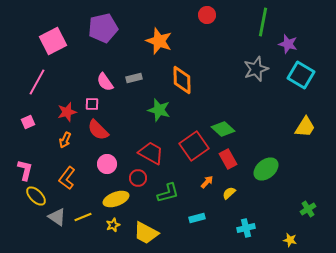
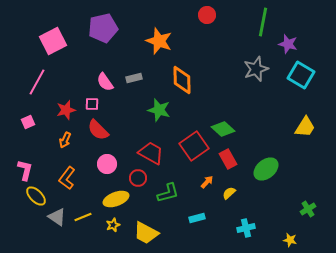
red star at (67, 112): moved 1 px left, 2 px up
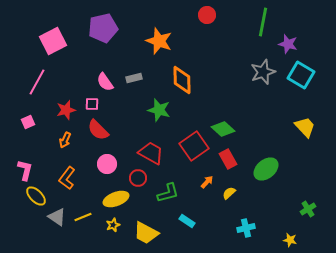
gray star at (256, 69): moved 7 px right, 3 px down
yellow trapezoid at (305, 127): rotated 75 degrees counterclockwise
cyan rectangle at (197, 218): moved 10 px left, 3 px down; rotated 49 degrees clockwise
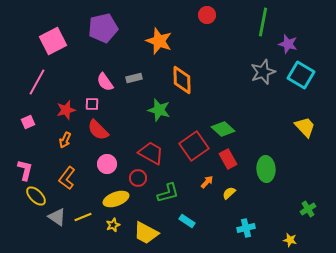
green ellipse at (266, 169): rotated 55 degrees counterclockwise
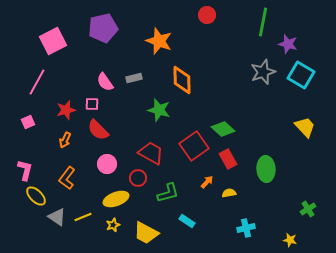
yellow semicircle at (229, 193): rotated 32 degrees clockwise
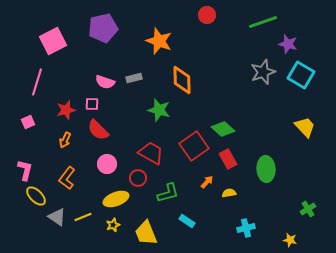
green line at (263, 22): rotated 60 degrees clockwise
pink line at (37, 82): rotated 12 degrees counterclockwise
pink semicircle at (105, 82): rotated 36 degrees counterclockwise
yellow trapezoid at (146, 233): rotated 40 degrees clockwise
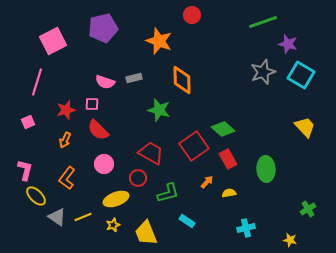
red circle at (207, 15): moved 15 px left
pink circle at (107, 164): moved 3 px left
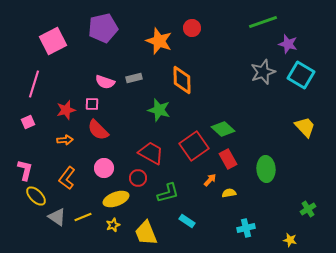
red circle at (192, 15): moved 13 px down
pink line at (37, 82): moved 3 px left, 2 px down
orange arrow at (65, 140): rotated 119 degrees counterclockwise
pink circle at (104, 164): moved 4 px down
orange arrow at (207, 182): moved 3 px right, 2 px up
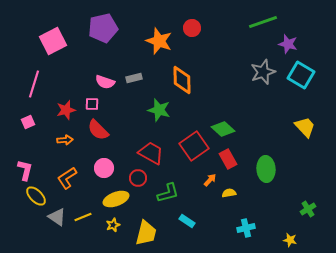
orange L-shape at (67, 178): rotated 20 degrees clockwise
yellow trapezoid at (146, 233): rotated 144 degrees counterclockwise
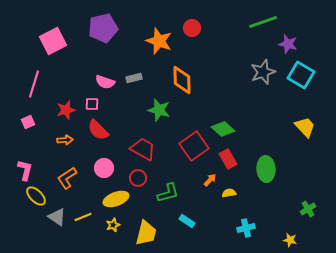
red trapezoid at (151, 153): moved 8 px left, 4 px up
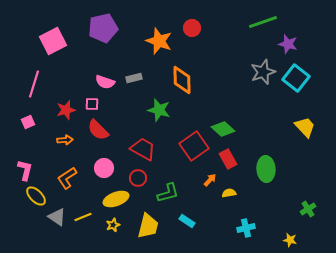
cyan square at (301, 75): moved 5 px left, 3 px down; rotated 8 degrees clockwise
yellow trapezoid at (146, 233): moved 2 px right, 7 px up
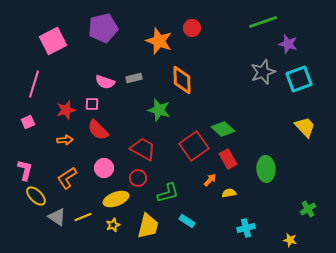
cyan square at (296, 78): moved 3 px right, 1 px down; rotated 32 degrees clockwise
